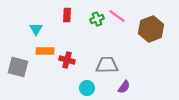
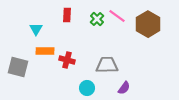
green cross: rotated 24 degrees counterclockwise
brown hexagon: moved 3 px left, 5 px up; rotated 10 degrees counterclockwise
purple semicircle: moved 1 px down
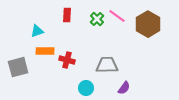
cyan triangle: moved 1 px right, 2 px down; rotated 40 degrees clockwise
gray square: rotated 30 degrees counterclockwise
cyan circle: moved 1 px left
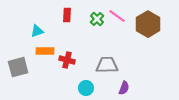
purple semicircle: rotated 16 degrees counterclockwise
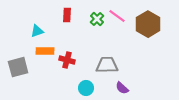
purple semicircle: moved 2 px left; rotated 112 degrees clockwise
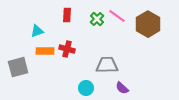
red cross: moved 11 px up
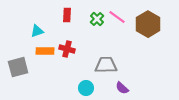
pink line: moved 1 px down
gray trapezoid: moved 1 px left
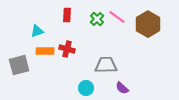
gray square: moved 1 px right, 2 px up
